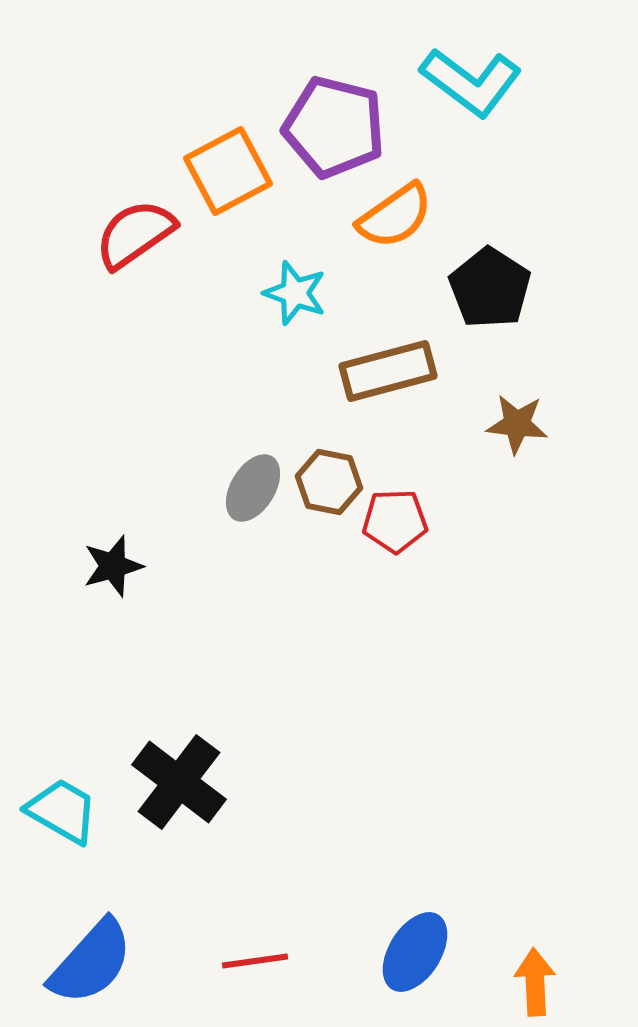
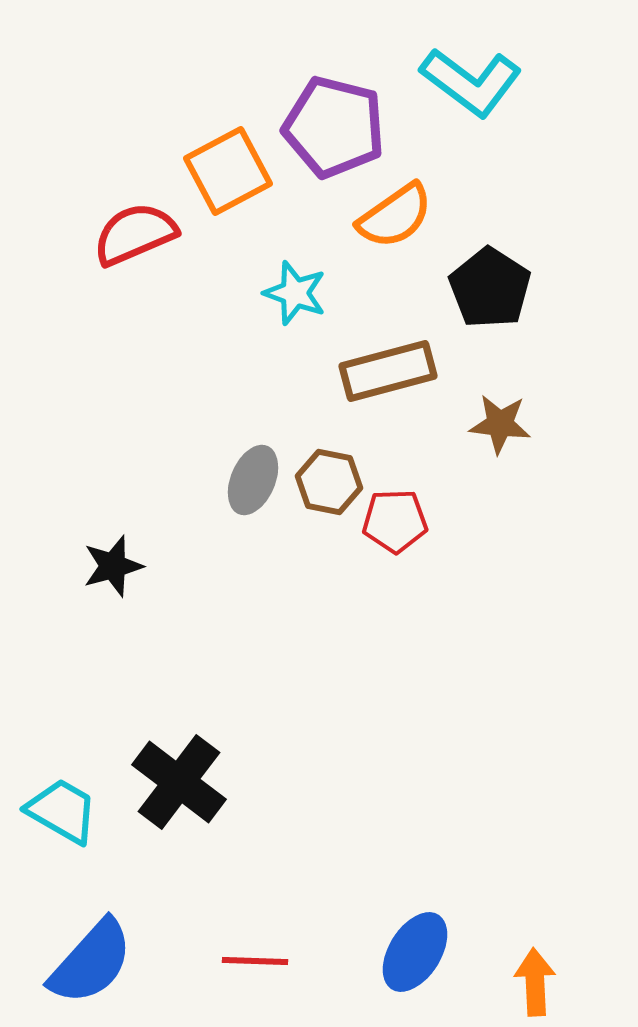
red semicircle: rotated 12 degrees clockwise
brown star: moved 17 px left
gray ellipse: moved 8 px up; rotated 8 degrees counterclockwise
red line: rotated 10 degrees clockwise
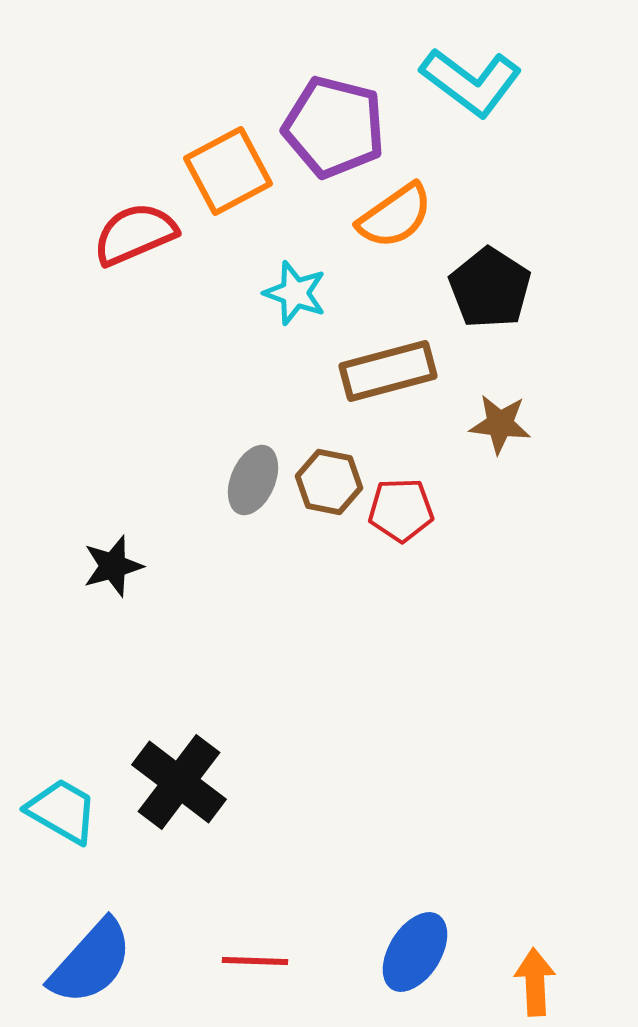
red pentagon: moved 6 px right, 11 px up
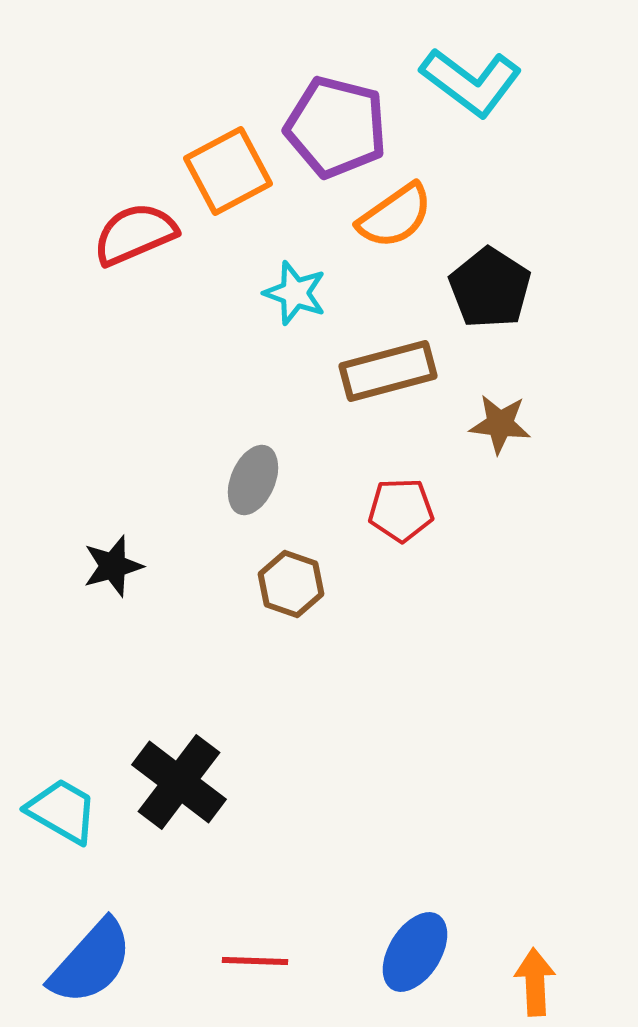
purple pentagon: moved 2 px right
brown hexagon: moved 38 px left, 102 px down; rotated 8 degrees clockwise
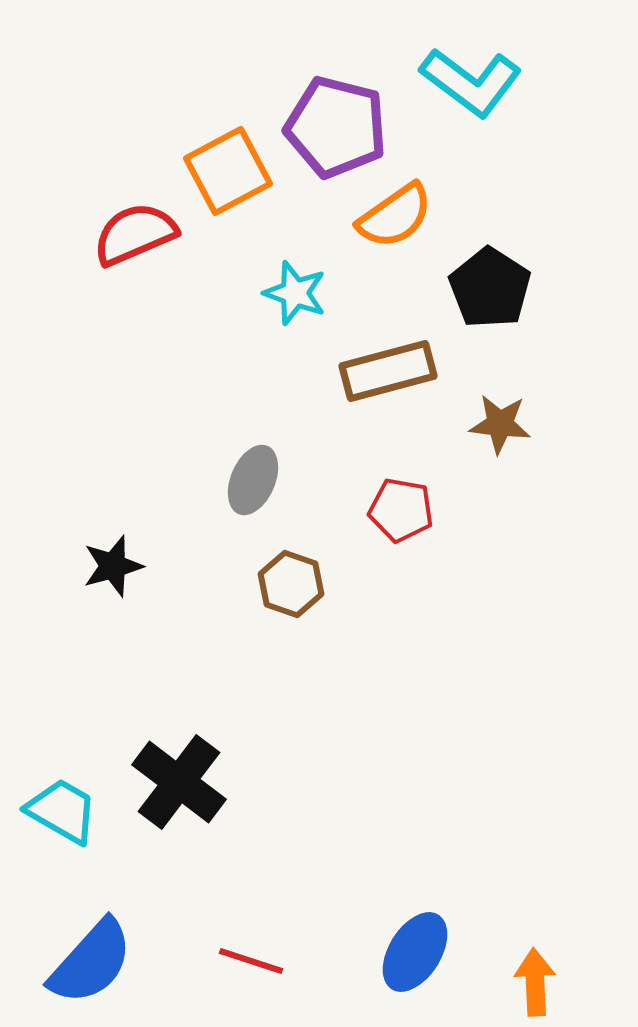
red pentagon: rotated 12 degrees clockwise
red line: moved 4 px left; rotated 16 degrees clockwise
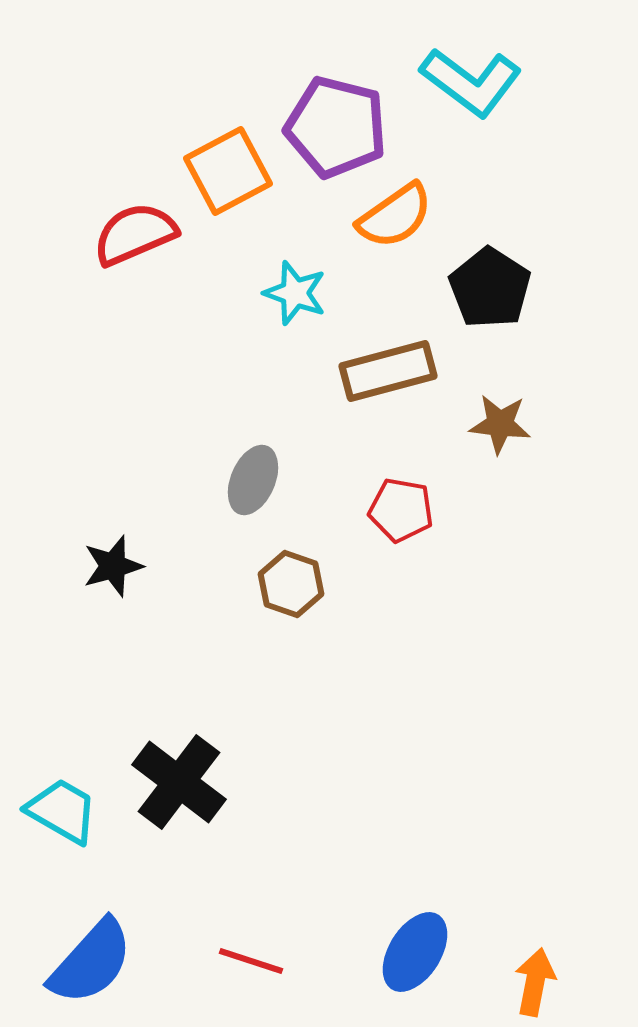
orange arrow: rotated 14 degrees clockwise
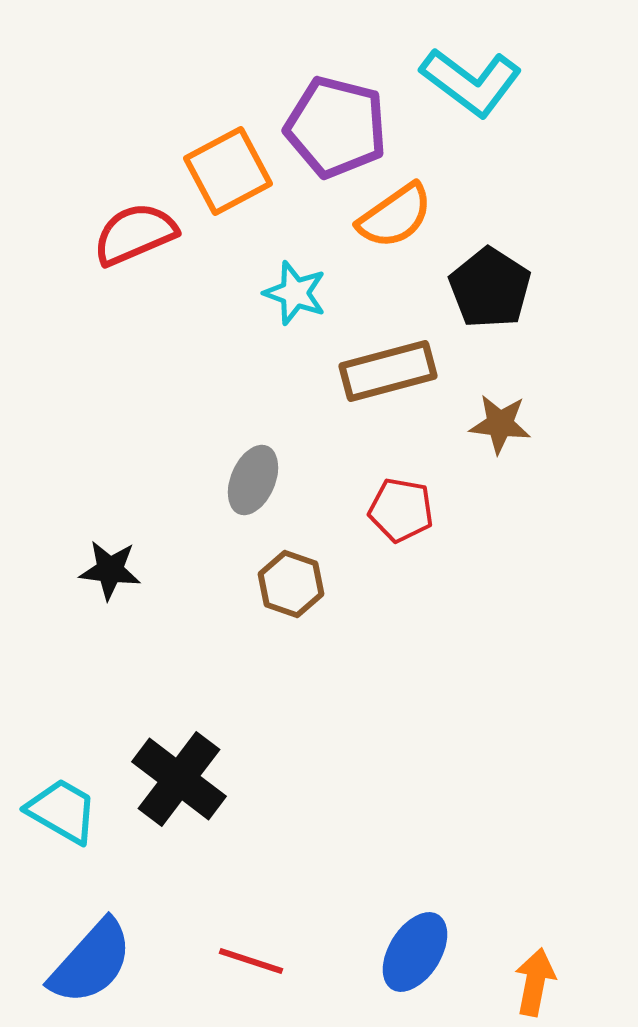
black star: moved 3 px left, 4 px down; rotated 22 degrees clockwise
black cross: moved 3 px up
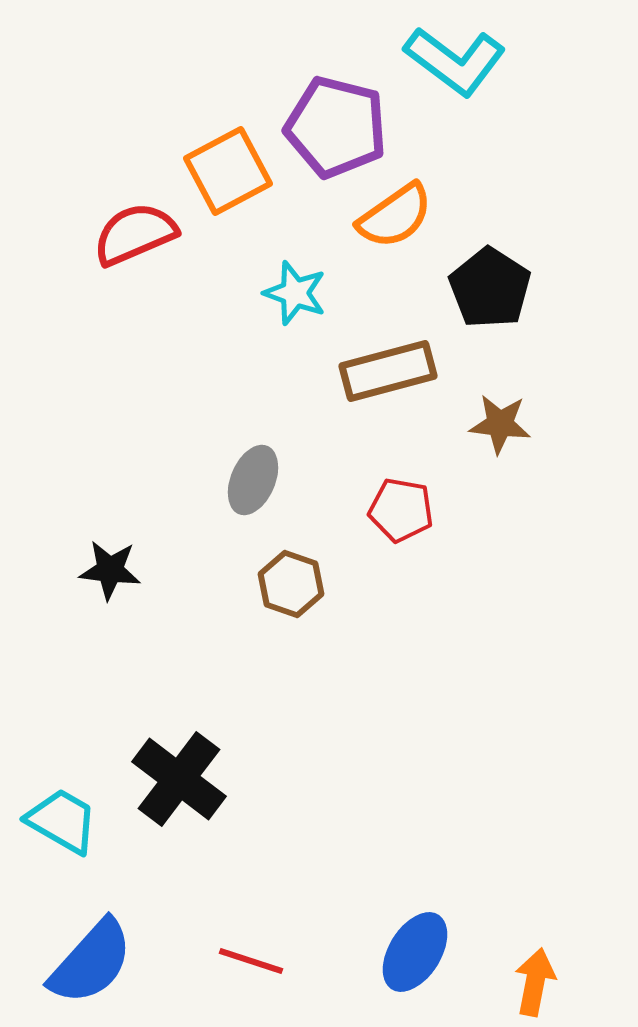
cyan L-shape: moved 16 px left, 21 px up
cyan trapezoid: moved 10 px down
